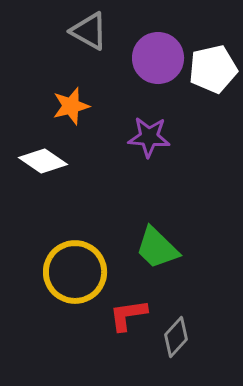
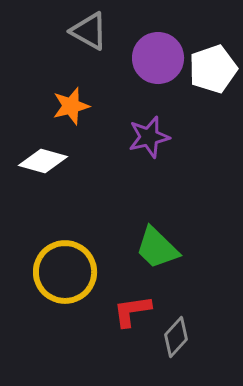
white pentagon: rotated 6 degrees counterclockwise
purple star: rotated 18 degrees counterclockwise
white diamond: rotated 18 degrees counterclockwise
yellow circle: moved 10 px left
red L-shape: moved 4 px right, 4 px up
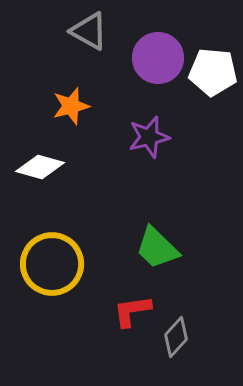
white pentagon: moved 3 px down; rotated 24 degrees clockwise
white diamond: moved 3 px left, 6 px down
yellow circle: moved 13 px left, 8 px up
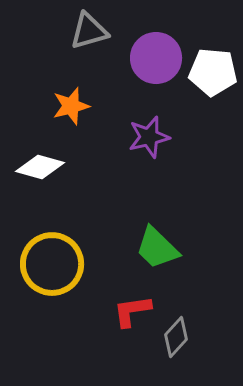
gray triangle: rotated 45 degrees counterclockwise
purple circle: moved 2 px left
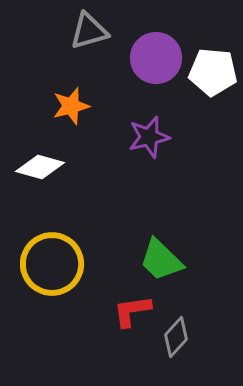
green trapezoid: moved 4 px right, 12 px down
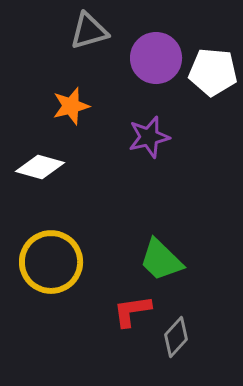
yellow circle: moved 1 px left, 2 px up
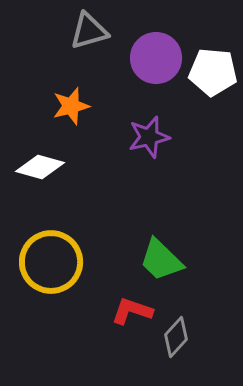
red L-shape: rotated 27 degrees clockwise
